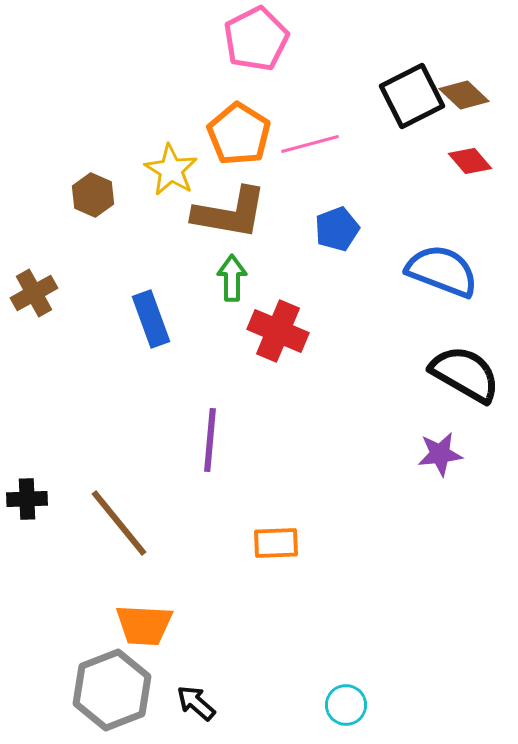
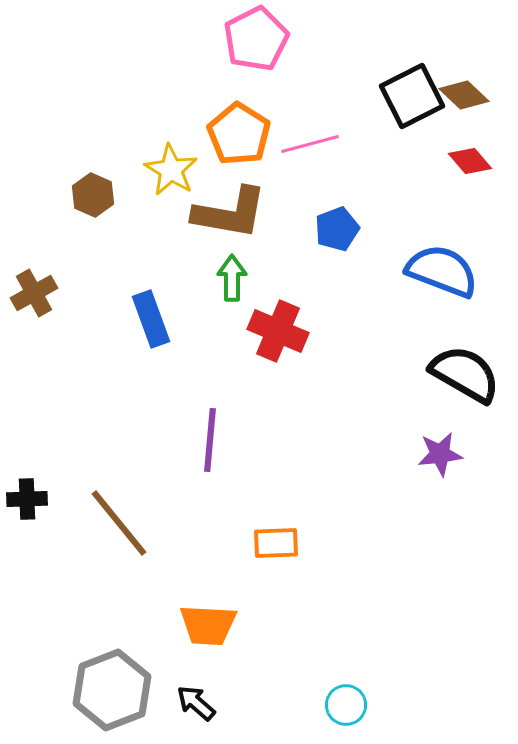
orange trapezoid: moved 64 px right
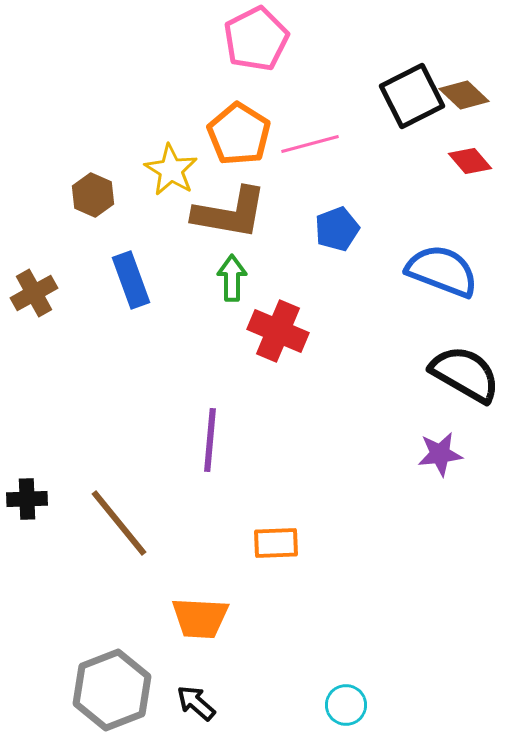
blue rectangle: moved 20 px left, 39 px up
orange trapezoid: moved 8 px left, 7 px up
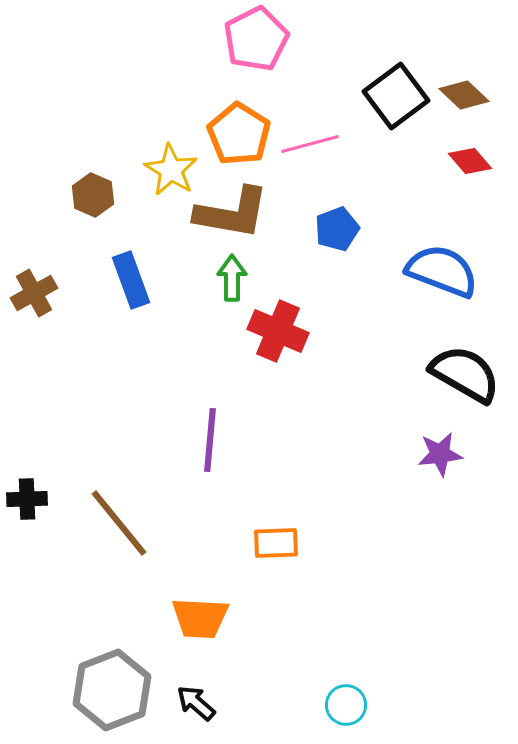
black square: moved 16 px left; rotated 10 degrees counterclockwise
brown L-shape: moved 2 px right
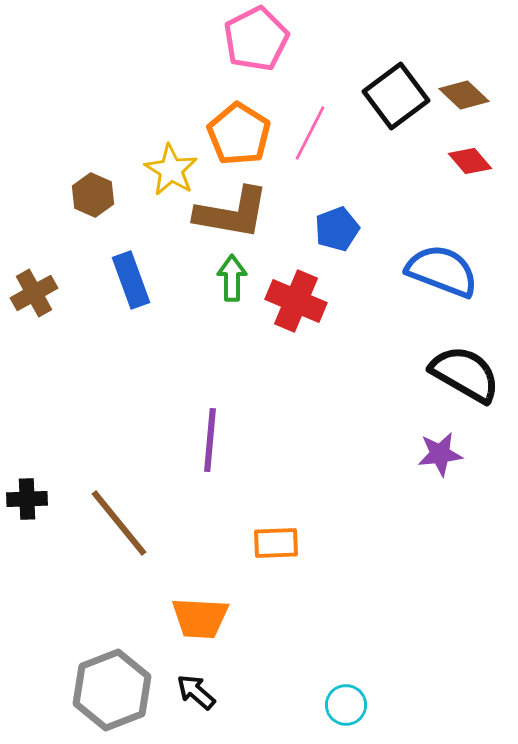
pink line: moved 11 px up; rotated 48 degrees counterclockwise
red cross: moved 18 px right, 30 px up
black arrow: moved 11 px up
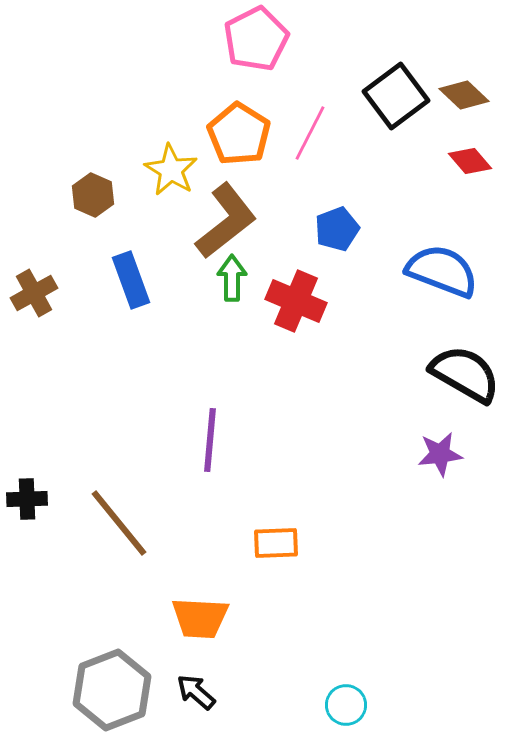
brown L-shape: moved 6 px left, 8 px down; rotated 48 degrees counterclockwise
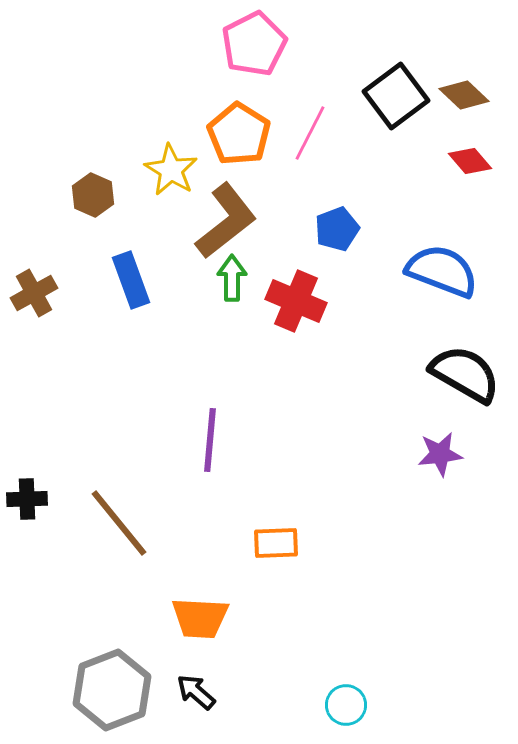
pink pentagon: moved 2 px left, 5 px down
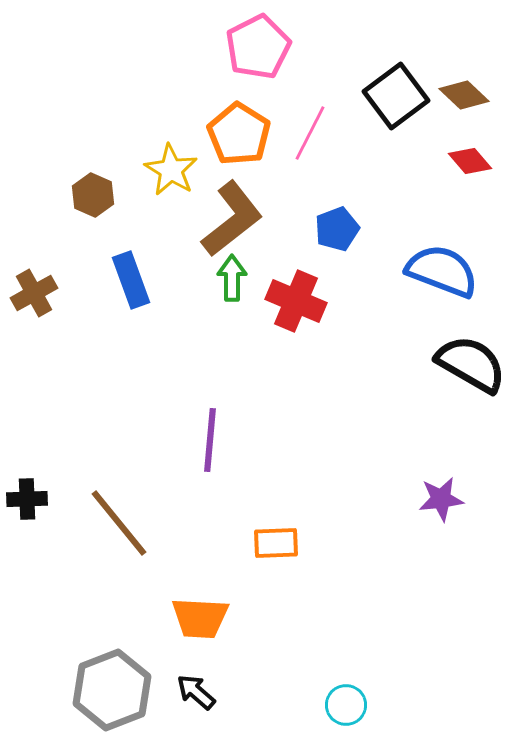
pink pentagon: moved 4 px right, 3 px down
brown L-shape: moved 6 px right, 2 px up
black semicircle: moved 6 px right, 10 px up
purple star: moved 1 px right, 45 px down
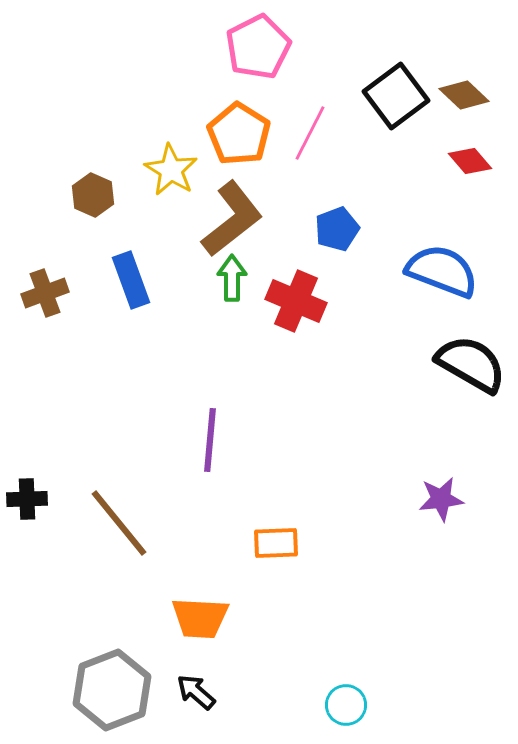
brown cross: moved 11 px right; rotated 9 degrees clockwise
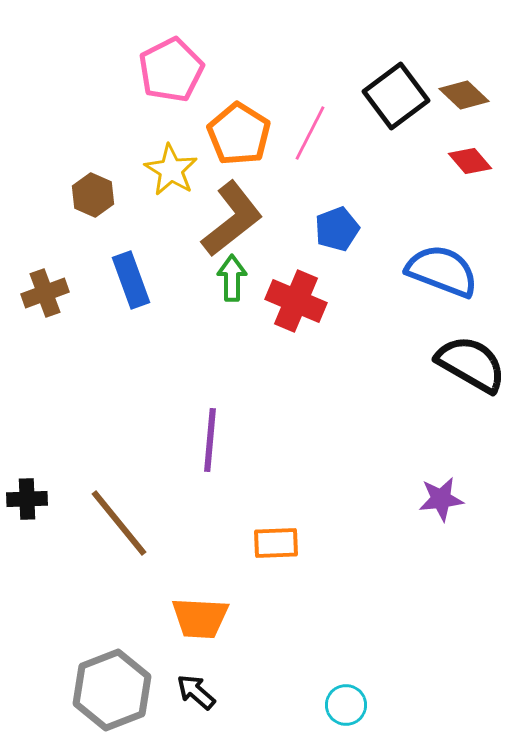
pink pentagon: moved 87 px left, 23 px down
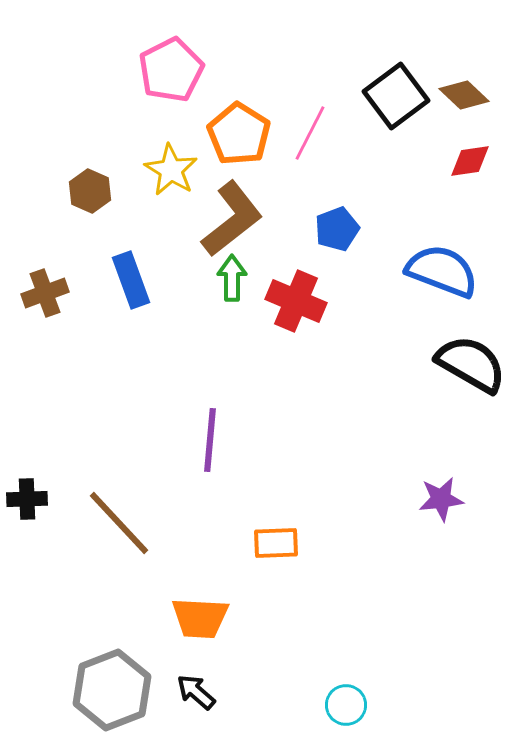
red diamond: rotated 57 degrees counterclockwise
brown hexagon: moved 3 px left, 4 px up
brown line: rotated 4 degrees counterclockwise
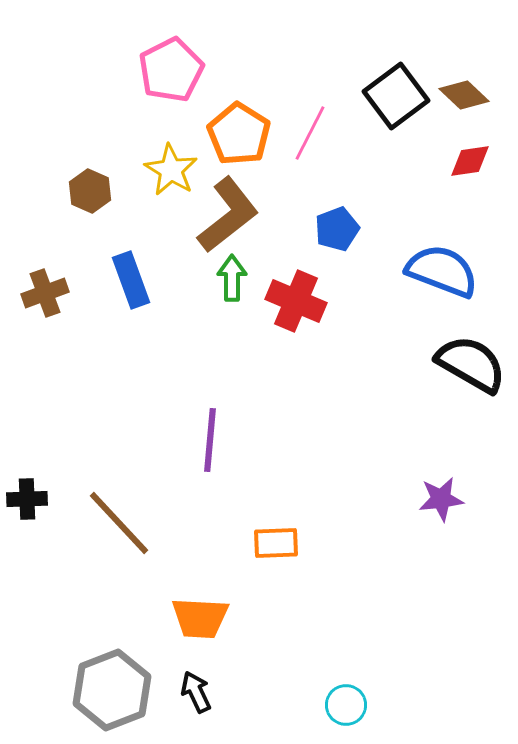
brown L-shape: moved 4 px left, 4 px up
black arrow: rotated 24 degrees clockwise
